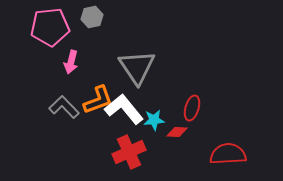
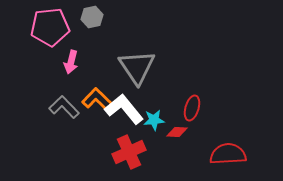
orange L-shape: rotated 116 degrees counterclockwise
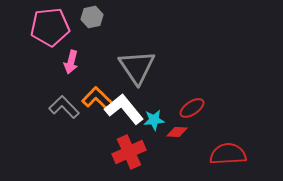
orange L-shape: moved 1 px up
red ellipse: rotated 40 degrees clockwise
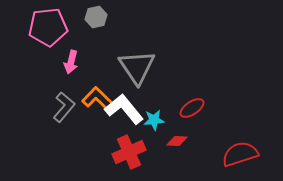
gray hexagon: moved 4 px right
pink pentagon: moved 2 px left
gray L-shape: rotated 84 degrees clockwise
red diamond: moved 9 px down
red semicircle: moved 12 px right; rotated 15 degrees counterclockwise
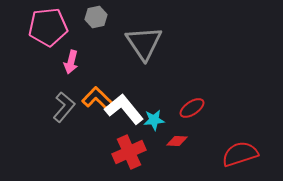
gray triangle: moved 7 px right, 24 px up
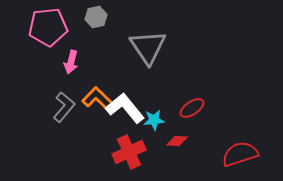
gray triangle: moved 4 px right, 4 px down
white L-shape: moved 1 px right, 1 px up
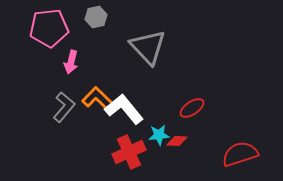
pink pentagon: moved 1 px right, 1 px down
gray triangle: rotated 9 degrees counterclockwise
white L-shape: moved 1 px left, 1 px down
cyan star: moved 5 px right, 15 px down
